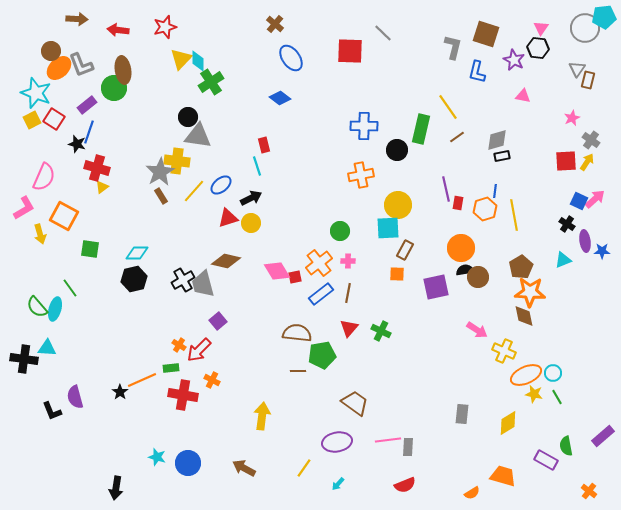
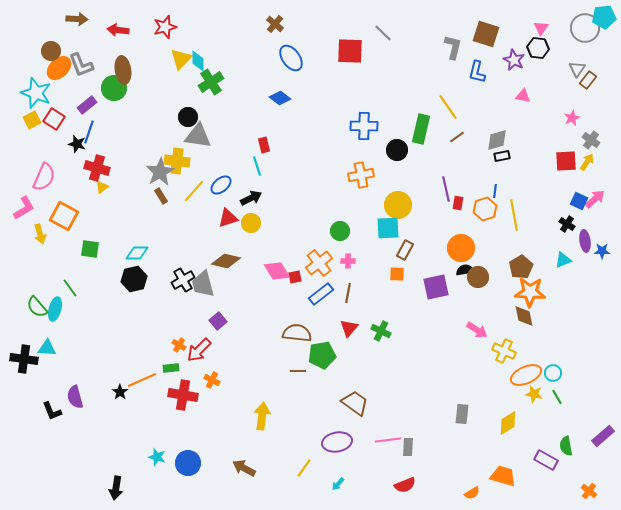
brown rectangle at (588, 80): rotated 24 degrees clockwise
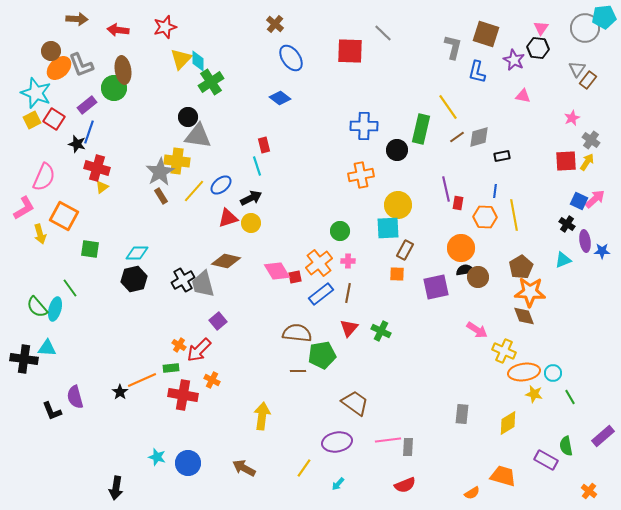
gray diamond at (497, 140): moved 18 px left, 3 px up
orange hexagon at (485, 209): moved 8 px down; rotated 20 degrees clockwise
brown diamond at (524, 316): rotated 10 degrees counterclockwise
orange ellipse at (526, 375): moved 2 px left, 3 px up; rotated 16 degrees clockwise
green line at (557, 397): moved 13 px right
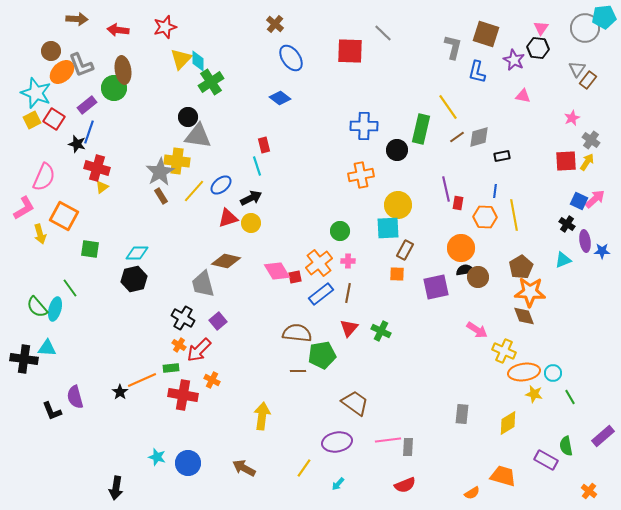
orange ellipse at (59, 68): moved 3 px right, 4 px down
black cross at (183, 280): moved 38 px down; rotated 30 degrees counterclockwise
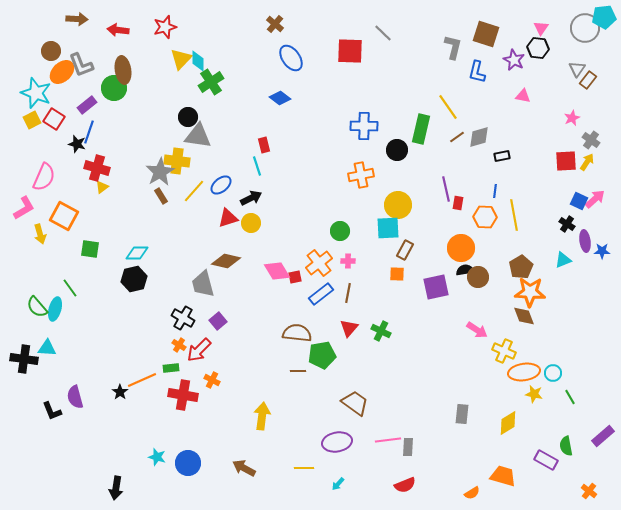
yellow line at (304, 468): rotated 54 degrees clockwise
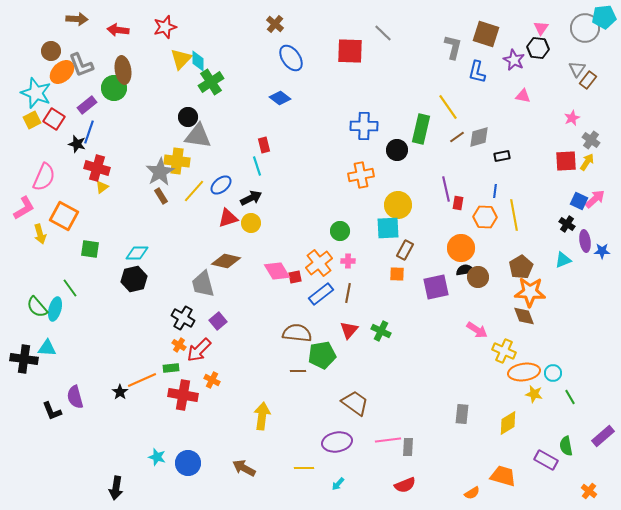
red triangle at (349, 328): moved 2 px down
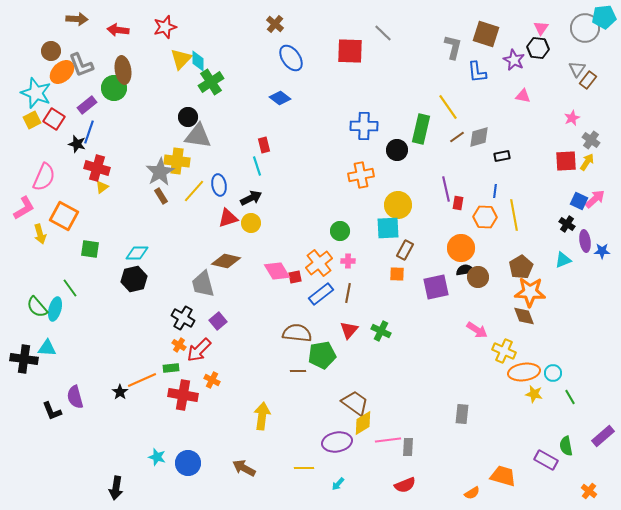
blue L-shape at (477, 72): rotated 20 degrees counterclockwise
blue ellipse at (221, 185): moved 2 px left; rotated 60 degrees counterclockwise
yellow diamond at (508, 423): moved 145 px left
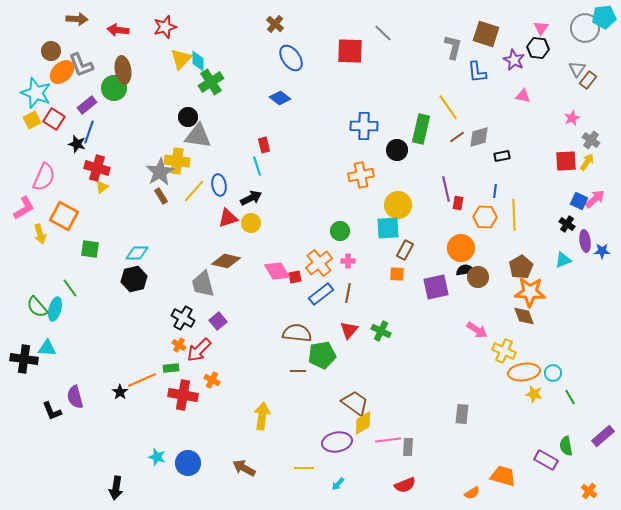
yellow line at (514, 215): rotated 8 degrees clockwise
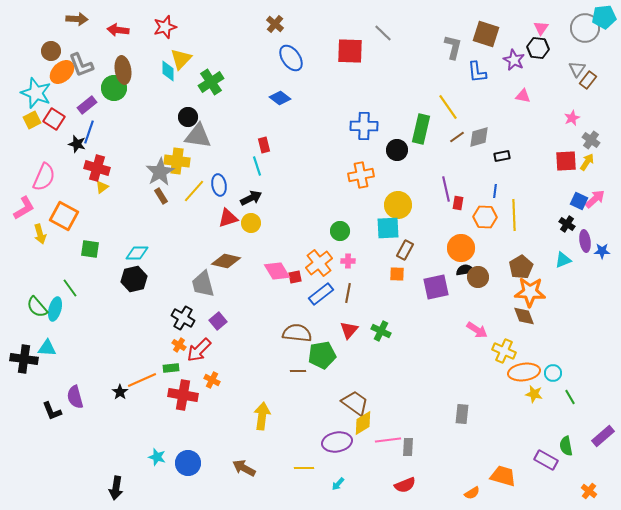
cyan diamond at (198, 61): moved 30 px left, 10 px down
